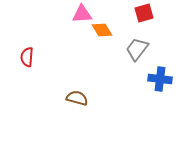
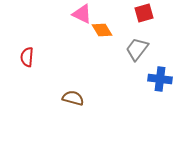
pink triangle: rotated 30 degrees clockwise
brown semicircle: moved 4 px left
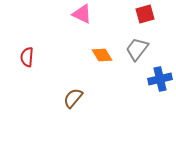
red square: moved 1 px right, 1 px down
orange diamond: moved 25 px down
blue cross: rotated 20 degrees counterclockwise
brown semicircle: rotated 65 degrees counterclockwise
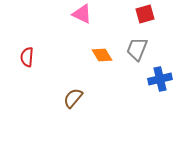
gray trapezoid: rotated 15 degrees counterclockwise
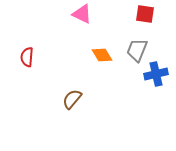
red square: rotated 24 degrees clockwise
gray trapezoid: moved 1 px down
blue cross: moved 4 px left, 5 px up
brown semicircle: moved 1 px left, 1 px down
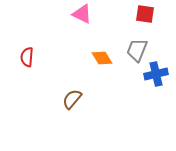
orange diamond: moved 3 px down
